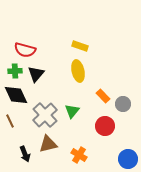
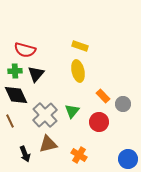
red circle: moved 6 px left, 4 px up
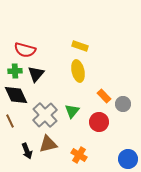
orange rectangle: moved 1 px right
black arrow: moved 2 px right, 3 px up
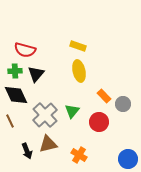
yellow rectangle: moved 2 px left
yellow ellipse: moved 1 px right
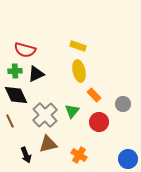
black triangle: rotated 24 degrees clockwise
orange rectangle: moved 10 px left, 1 px up
black arrow: moved 1 px left, 4 px down
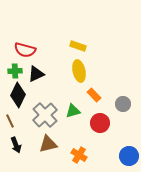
black diamond: moved 2 px right; rotated 50 degrees clockwise
green triangle: moved 1 px right; rotated 35 degrees clockwise
red circle: moved 1 px right, 1 px down
black arrow: moved 10 px left, 10 px up
blue circle: moved 1 px right, 3 px up
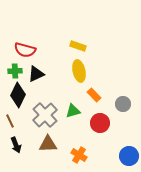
brown triangle: rotated 12 degrees clockwise
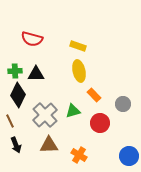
red semicircle: moved 7 px right, 11 px up
black triangle: rotated 24 degrees clockwise
brown triangle: moved 1 px right, 1 px down
